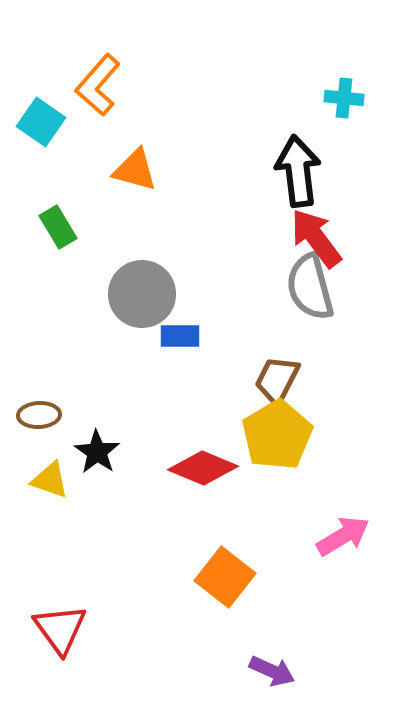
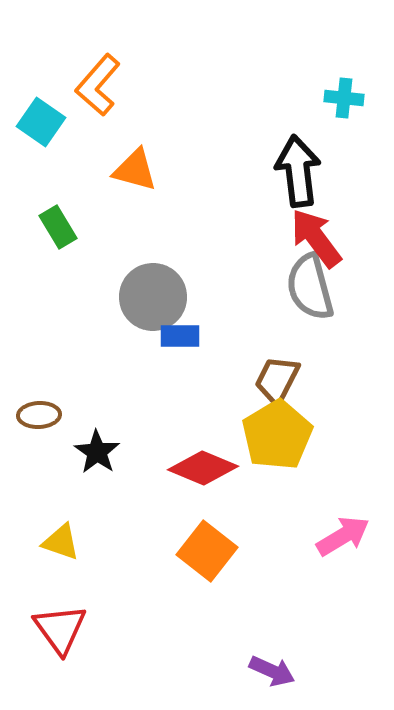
gray circle: moved 11 px right, 3 px down
yellow triangle: moved 11 px right, 62 px down
orange square: moved 18 px left, 26 px up
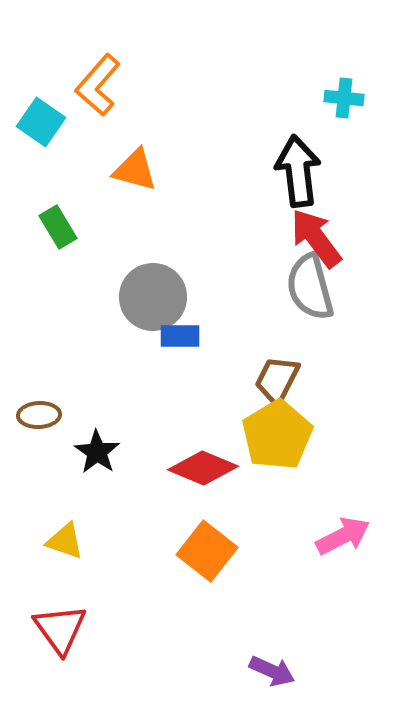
pink arrow: rotated 4 degrees clockwise
yellow triangle: moved 4 px right, 1 px up
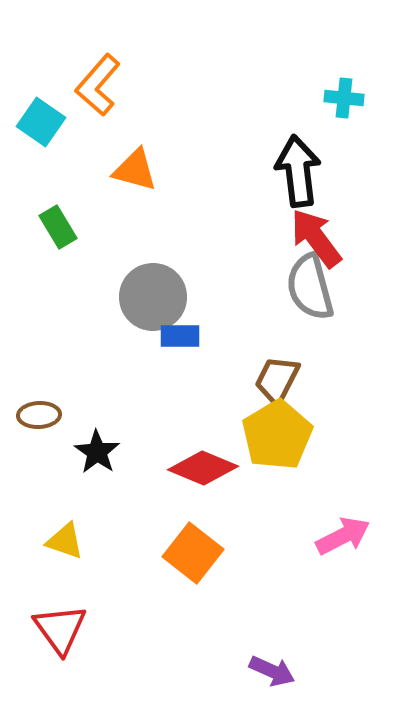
orange square: moved 14 px left, 2 px down
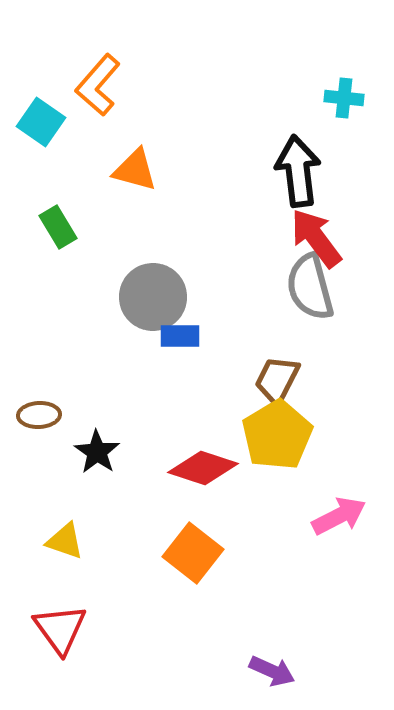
red diamond: rotated 4 degrees counterclockwise
pink arrow: moved 4 px left, 20 px up
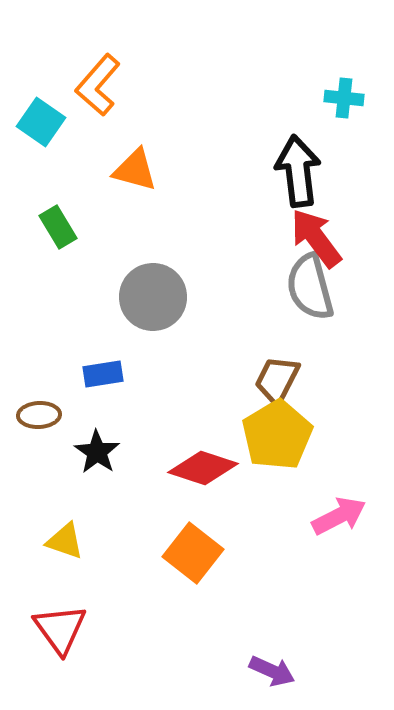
blue rectangle: moved 77 px left, 38 px down; rotated 9 degrees counterclockwise
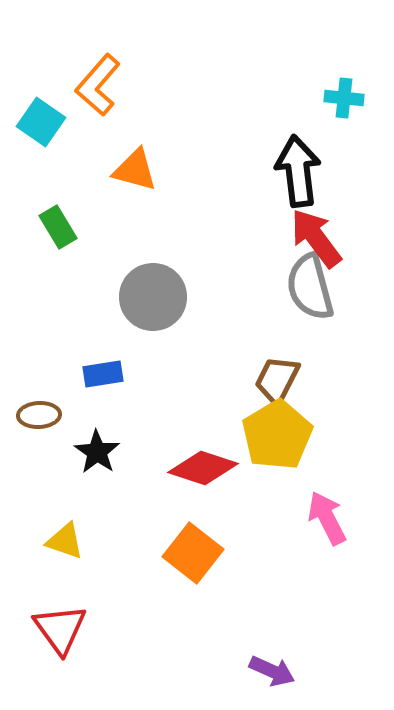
pink arrow: moved 12 px left, 2 px down; rotated 90 degrees counterclockwise
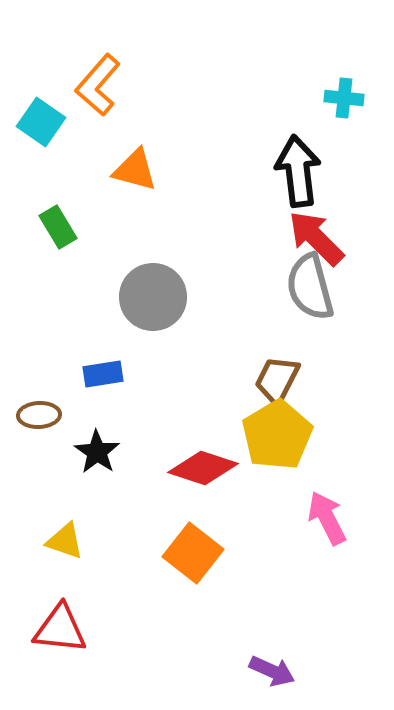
red arrow: rotated 8 degrees counterclockwise
red triangle: rotated 48 degrees counterclockwise
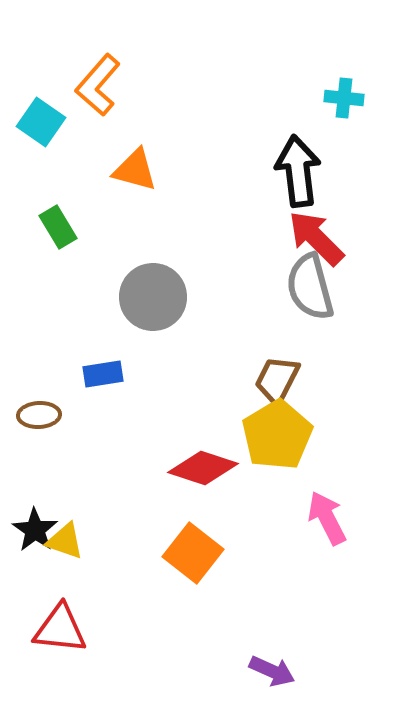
black star: moved 62 px left, 78 px down
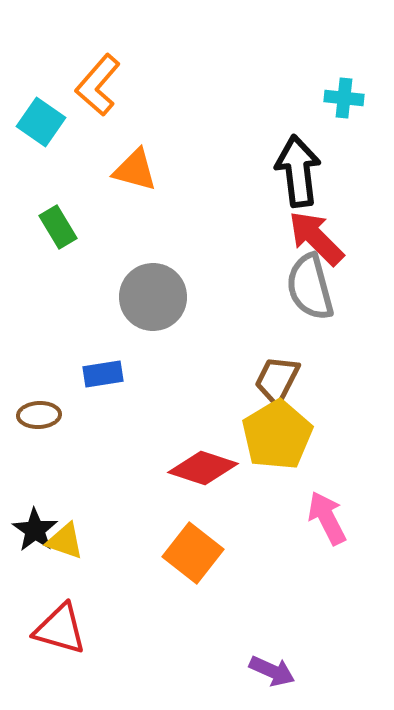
red triangle: rotated 10 degrees clockwise
